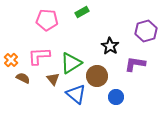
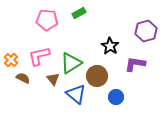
green rectangle: moved 3 px left, 1 px down
pink L-shape: rotated 10 degrees counterclockwise
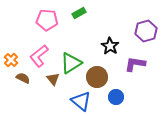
pink L-shape: rotated 25 degrees counterclockwise
brown circle: moved 1 px down
blue triangle: moved 5 px right, 7 px down
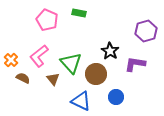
green rectangle: rotated 40 degrees clockwise
pink pentagon: rotated 20 degrees clockwise
black star: moved 5 px down
green triangle: rotated 40 degrees counterclockwise
brown circle: moved 1 px left, 3 px up
blue triangle: rotated 15 degrees counterclockwise
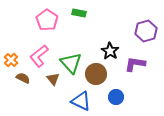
pink pentagon: rotated 10 degrees clockwise
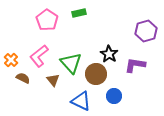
green rectangle: rotated 24 degrees counterclockwise
black star: moved 1 px left, 3 px down
purple L-shape: moved 1 px down
brown triangle: moved 1 px down
blue circle: moved 2 px left, 1 px up
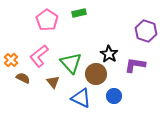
purple hexagon: rotated 25 degrees counterclockwise
brown triangle: moved 2 px down
blue triangle: moved 3 px up
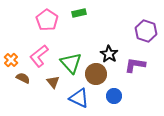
blue triangle: moved 2 px left
